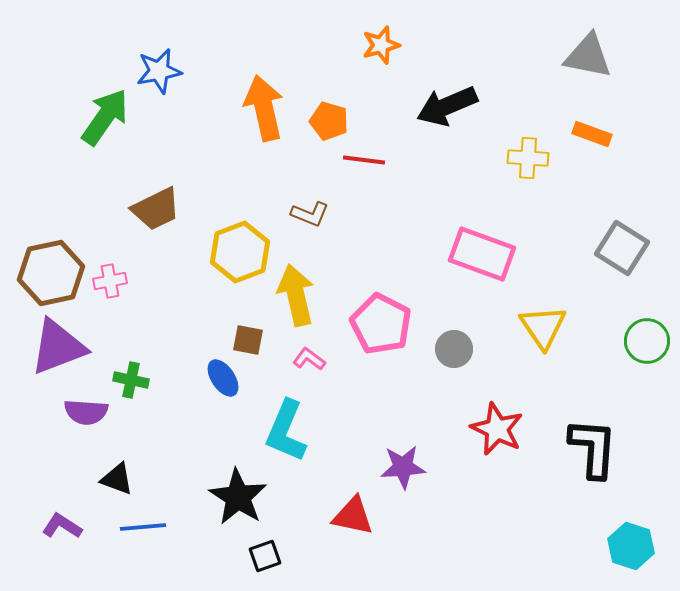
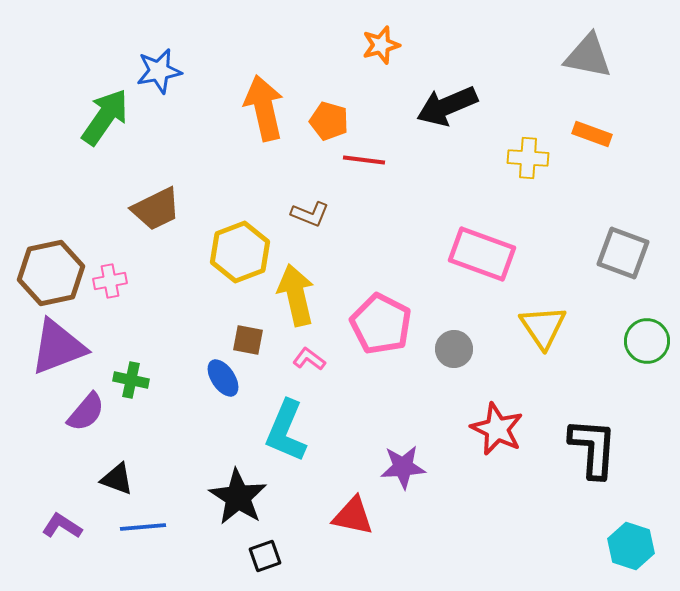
gray square: moved 1 px right, 5 px down; rotated 12 degrees counterclockwise
purple semicircle: rotated 54 degrees counterclockwise
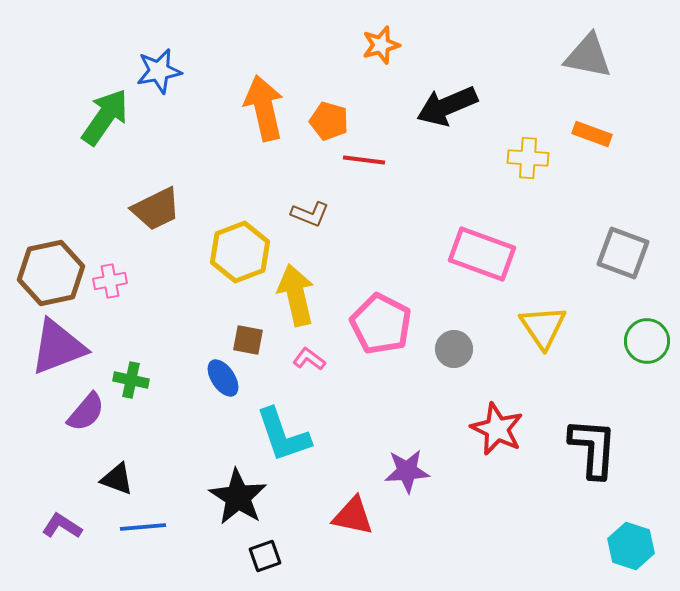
cyan L-shape: moved 3 px left, 4 px down; rotated 42 degrees counterclockwise
purple star: moved 4 px right, 4 px down
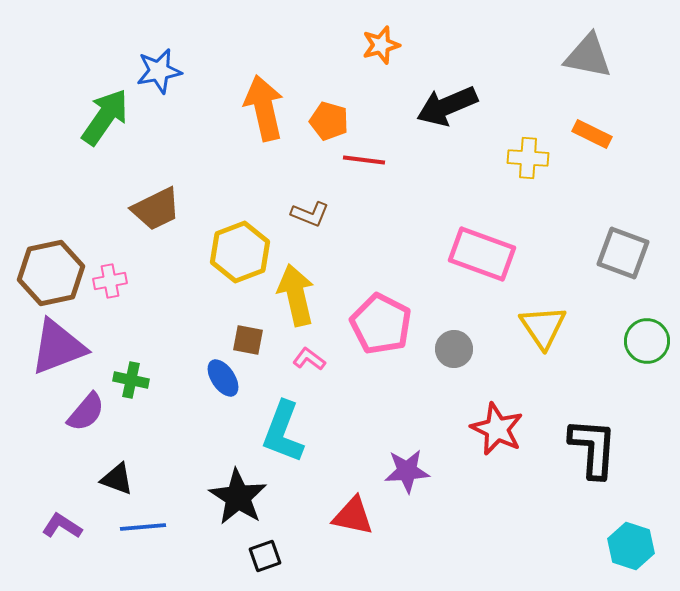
orange rectangle: rotated 6 degrees clockwise
cyan L-shape: moved 3 px up; rotated 40 degrees clockwise
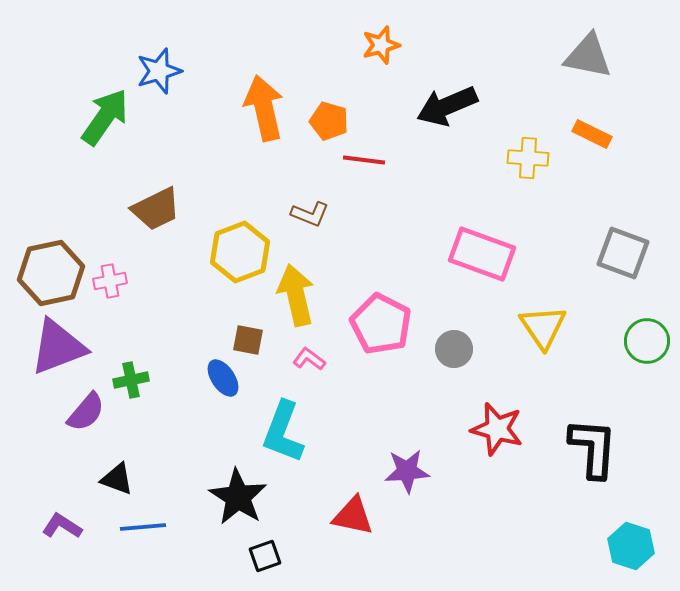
blue star: rotated 6 degrees counterclockwise
green cross: rotated 24 degrees counterclockwise
red star: rotated 10 degrees counterclockwise
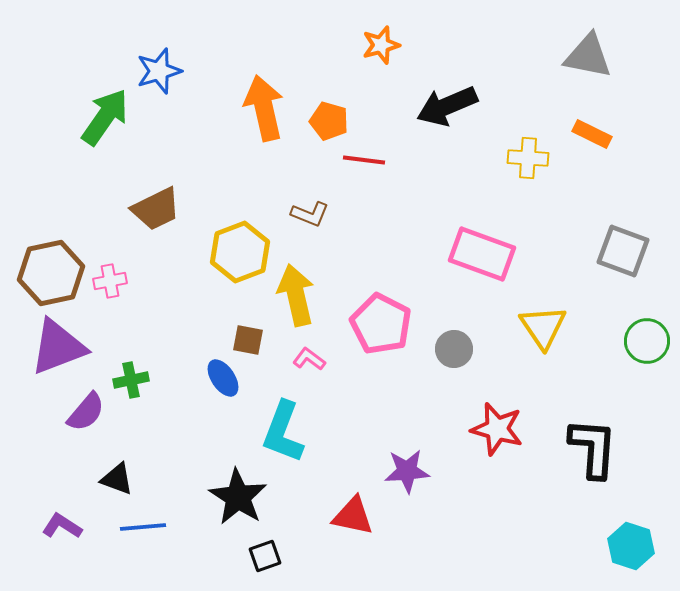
gray square: moved 2 px up
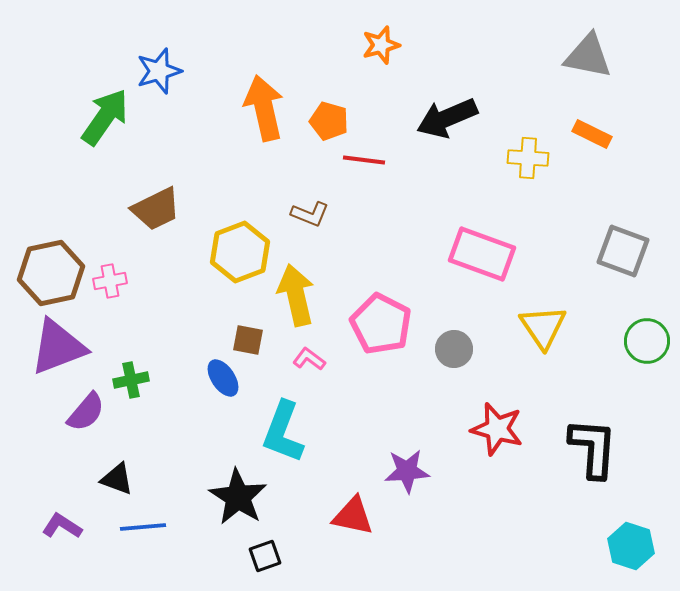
black arrow: moved 12 px down
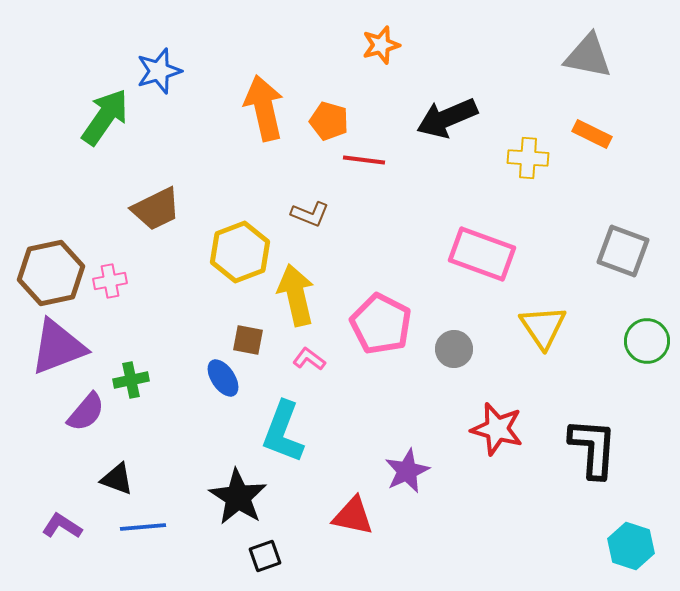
purple star: rotated 21 degrees counterclockwise
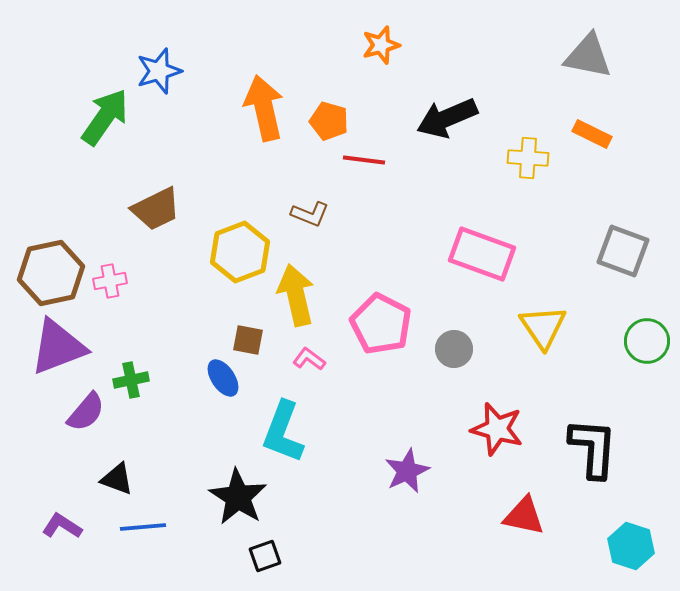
red triangle: moved 171 px right
